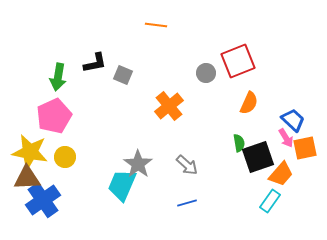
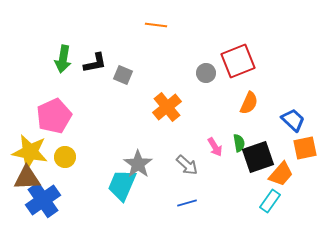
green arrow: moved 5 px right, 18 px up
orange cross: moved 2 px left, 1 px down
pink arrow: moved 71 px left, 9 px down
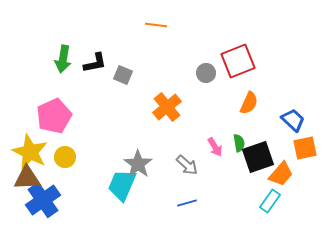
yellow star: rotated 15 degrees clockwise
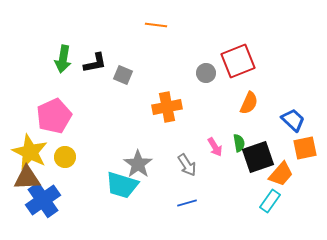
orange cross: rotated 28 degrees clockwise
gray arrow: rotated 15 degrees clockwise
cyan trapezoid: rotated 96 degrees counterclockwise
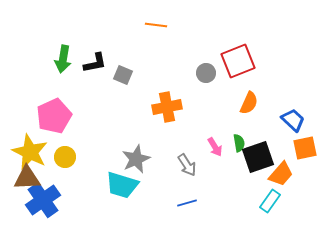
gray star: moved 2 px left, 5 px up; rotated 12 degrees clockwise
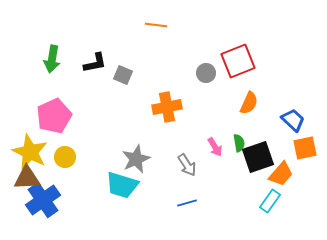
green arrow: moved 11 px left
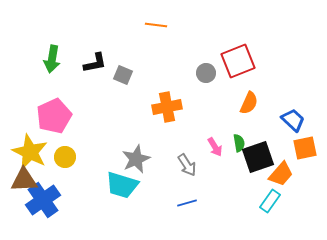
brown triangle: moved 3 px left, 2 px down
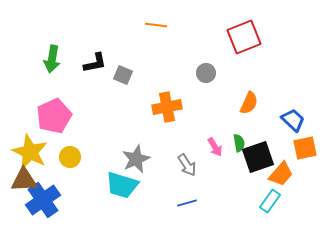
red square: moved 6 px right, 24 px up
yellow circle: moved 5 px right
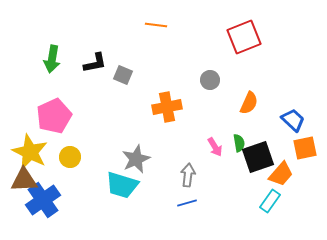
gray circle: moved 4 px right, 7 px down
gray arrow: moved 1 px right, 10 px down; rotated 140 degrees counterclockwise
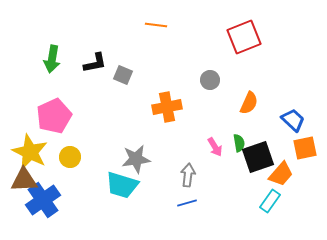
gray star: rotated 16 degrees clockwise
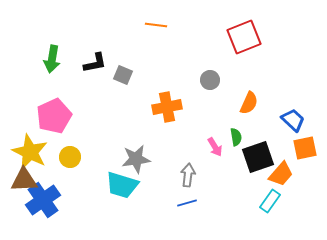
green semicircle: moved 3 px left, 6 px up
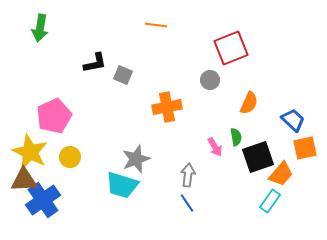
red square: moved 13 px left, 11 px down
green arrow: moved 12 px left, 31 px up
gray star: rotated 12 degrees counterclockwise
blue line: rotated 72 degrees clockwise
